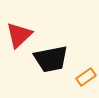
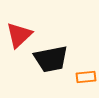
orange rectangle: rotated 30 degrees clockwise
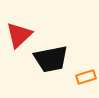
orange rectangle: rotated 12 degrees counterclockwise
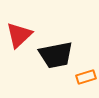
black trapezoid: moved 5 px right, 4 px up
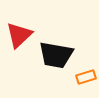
black trapezoid: rotated 21 degrees clockwise
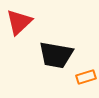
red triangle: moved 13 px up
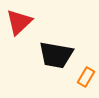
orange rectangle: rotated 42 degrees counterclockwise
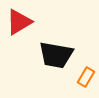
red triangle: rotated 12 degrees clockwise
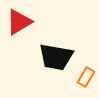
black trapezoid: moved 2 px down
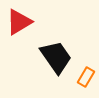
black trapezoid: rotated 135 degrees counterclockwise
